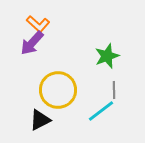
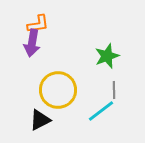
orange L-shape: rotated 50 degrees counterclockwise
purple arrow: rotated 32 degrees counterclockwise
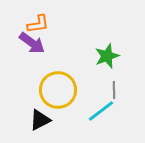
purple arrow: rotated 64 degrees counterclockwise
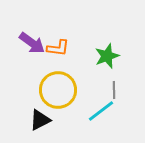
orange L-shape: moved 20 px right, 24 px down; rotated 15 degrees clockwise
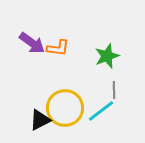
yellow circle: moved 7 px right, 18 px down
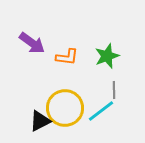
orange L-shape: moved 9 px right, 9 px down
black triangle: moved 1 px down
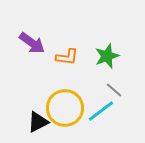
gray line: rotated 48 degrees counterclockwise
black triangle: moved 2 px left, 1 px down
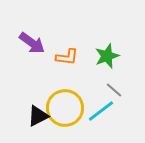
black triangle: moved 6 px up
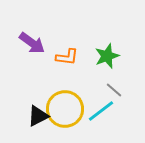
yellow circle: moved 1 px down
